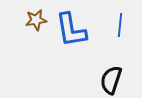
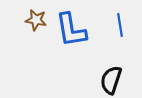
brown star: rotated 20 degrees clockwise
blue line: rotated 15 degrees counterclockwise
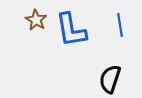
brown star: rotated 20 degrees clockwise
black semicircle: moved 1 px left, 1 px up
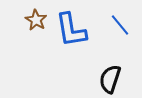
blue line: rotated 30 degrees counterclockwise
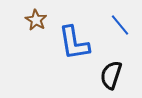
blue L-shape: moved 3 px right, 13 px down
black semicircle: moved 1 px right, 4 px up
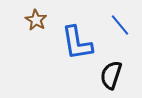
blue L-shape: moved 3 px right
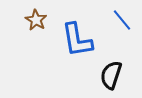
blue line: moved 2 px right, 5 px up
blue L-shape: moved 3 px up
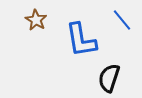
blue L-shape: moved 4 px right
black semicircle: moved 2 px left, 3 px down
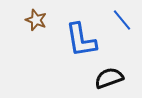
brown star: rotated 10 degrees counterclockwise
black semicircle: rotated 52 degrees clockwise
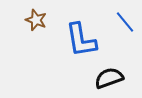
blue line: moved 3 px right, 2 px down
